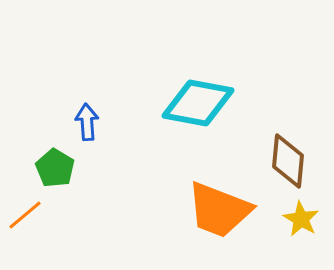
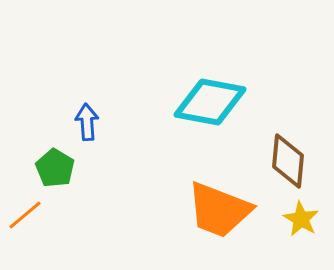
cyan diamond: moved 12 px right, 1 px up
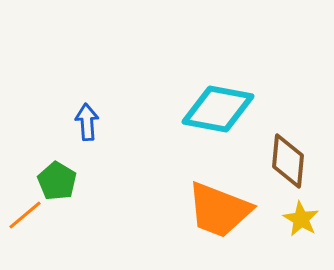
cyan diamond: moved 8 px right, 7 px down
green pentagon: moved 2 px right, 13 px down
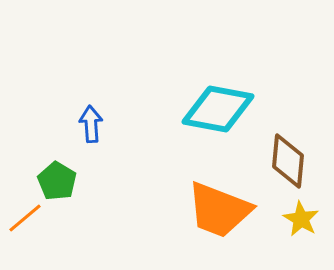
blue arrow: moved 4 px right, 2 px down
orange line: moved 3 px down
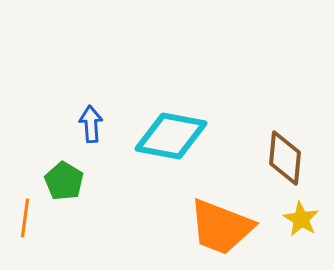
cyan diamond: moved 47 px left, 27 px down
brown diamond: moved 3 px left, 3 px up
green pentagon: moved 7 px right
orange trapezoid: moved 2 px right, 17 px down
orange line: rotated 42 degrees counterclockwise
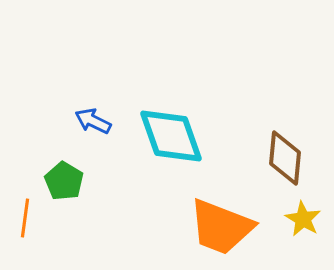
blue arrow: moved 2 px right, 3 px up; rotated 60 degrees counterclockwise
cyan diamond: rotated 60 degrees clockwise
yellow star: moved 2 px right
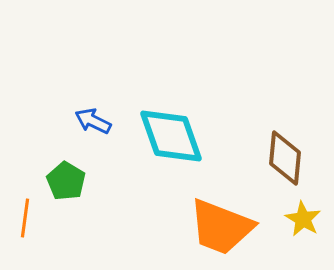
green pentagon: moved 2 px right
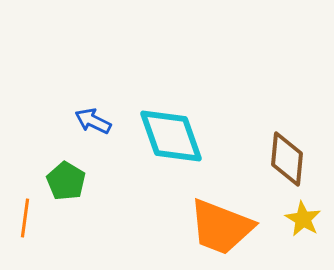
brown diamond: moved 2 px right, 1 px down
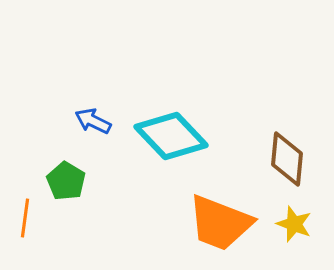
cyan diamond: rotated 24 degrees counterclockwise
yellow star: moved 9 px left, 5 px down; rotated 9 degrees counterclockwise
orange trapezoid: moved 1 px left, 4 px up
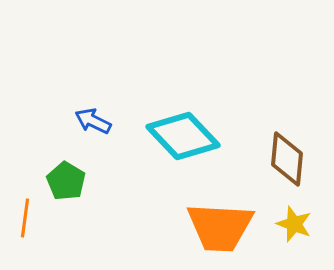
cyan diamond: moved 12 px right
orange trapezoid: moved 4 px down; rotated 18 degrees counterclockwise
